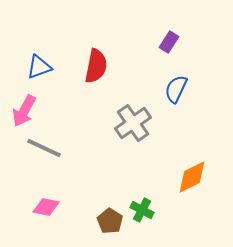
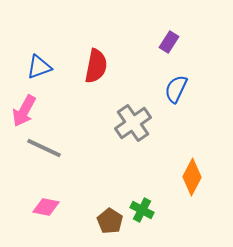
orange diamond: rotated 36 degrees counterclockwise
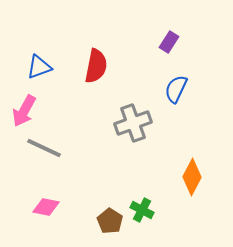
gray cross: rotated 15 degrees clockwise
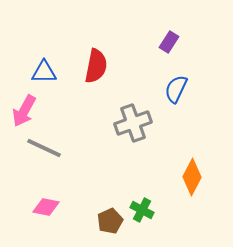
blue triangle: moved 5 px right, 5 px down; rotated 20 degrees clockwise
brown pentagon: rotated 15 degrees clockwise
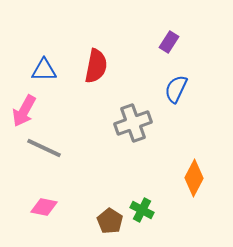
blue triangle: moved 2 px up
orange diamond: moved 2 px right, 1 px down
pink diamond: moved 2 px left
brown pentagon: rotated 15 degrees counterclockwise
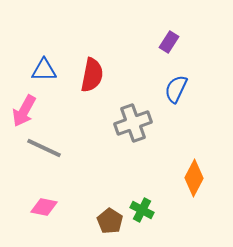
red semicircle: moved 4 px left, 9 px down
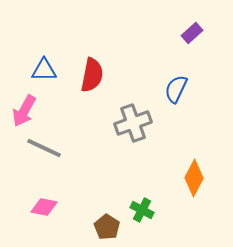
purple rectangle: moved 23 px right, 9 px up; rotated 15 degrees clockwise
brown pentagon: moved 3 px left, 6 px down
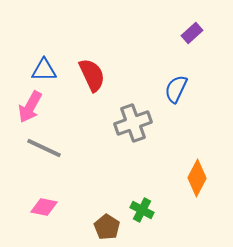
red semicircle: rotated 36 degrees counterclockwise
pink arrow: moved 6 px right, 4 px up
orange diamond: moved 3 px right
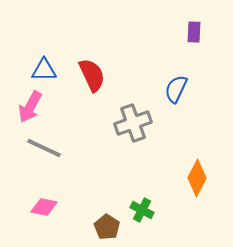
purple rectangle: moved 2 px right, 1 px up; rotated 45 degrees counterclockwise
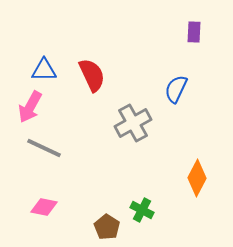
gray cross: rotated 9 degrees counterclockwise
